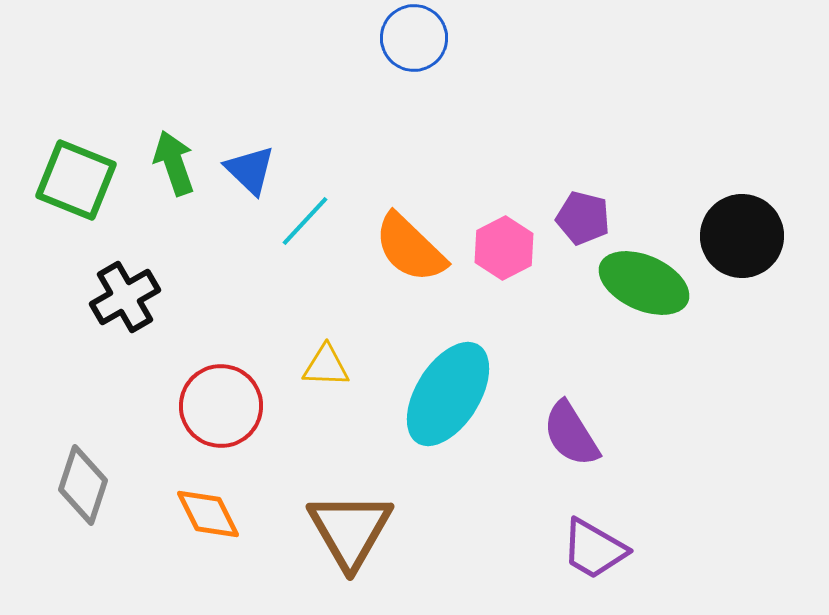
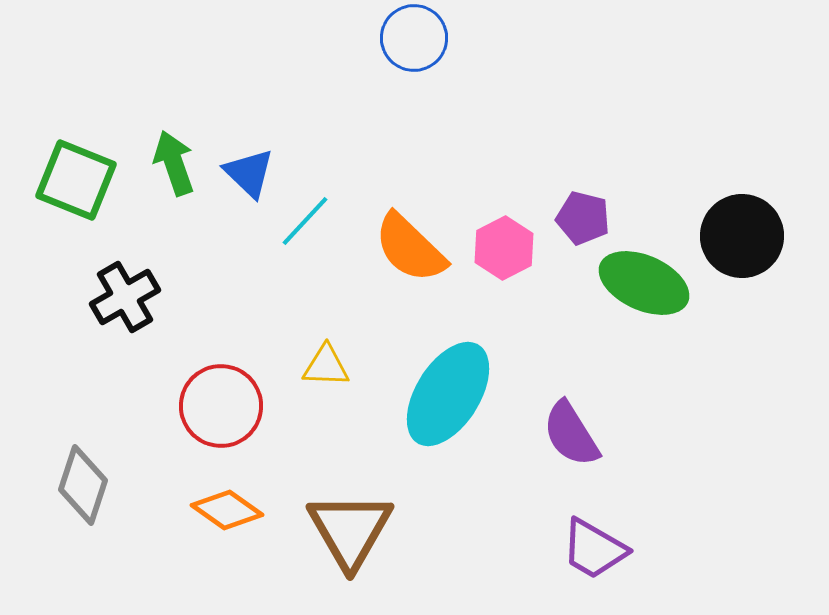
blue triangle: moved 1 px left, 3 px down
orange diamond: moved 19 px right, 4 px up; rotated 28 degrees counterclockwise
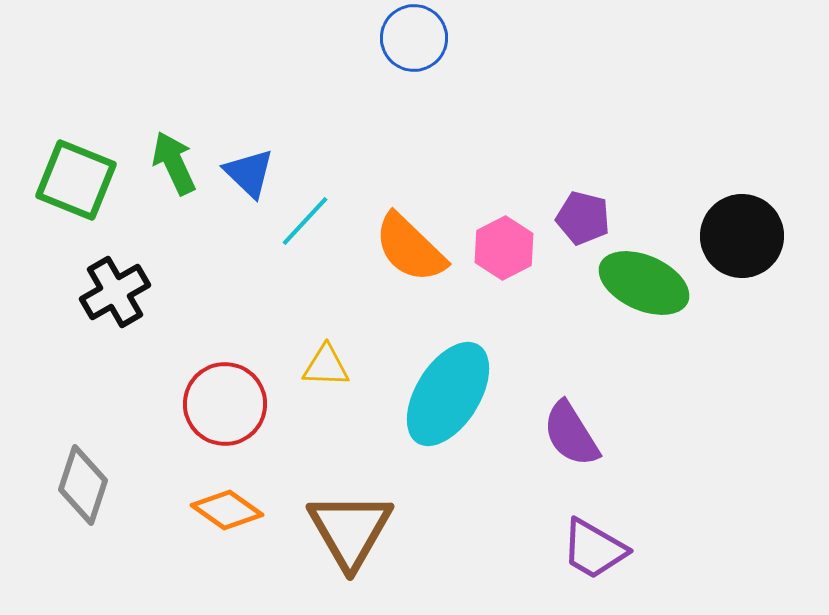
green arrow: rotated 6 degrees counterclockwise
black cross: moved 10 px left, 5 px up
red circle: moved 4 px right, 2 px up
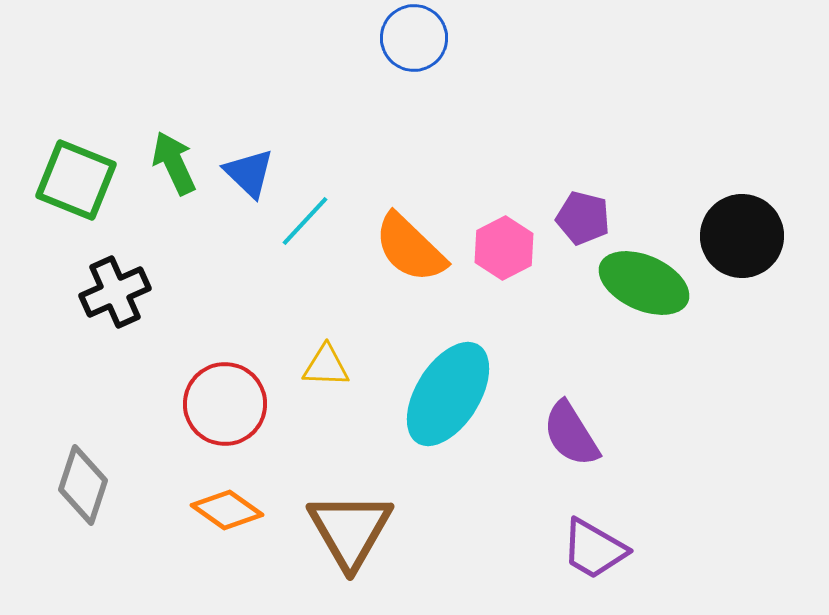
black cross: rotated 6 degrees clockwise
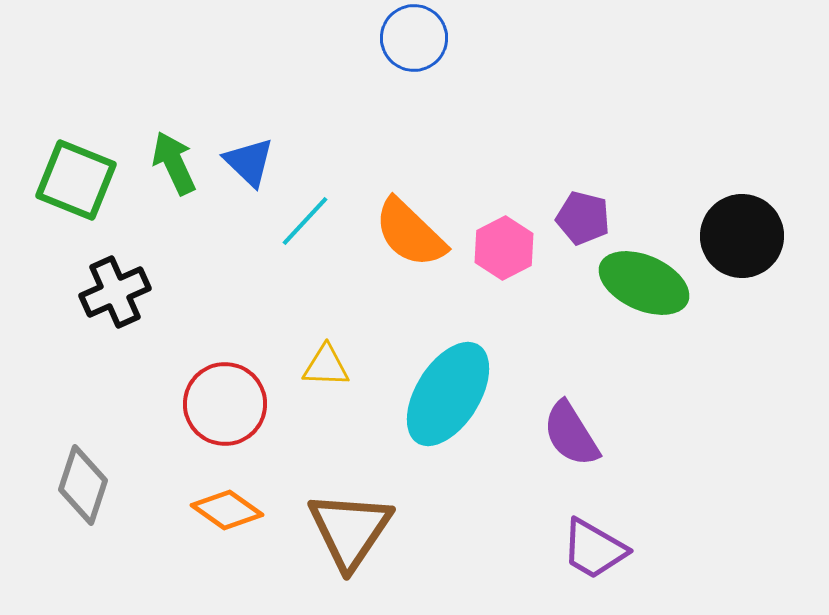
blue triangle: moved 11 px up
orange semicircle: moved 15 px up
brown triangle: rotated 4 degrees clockwise
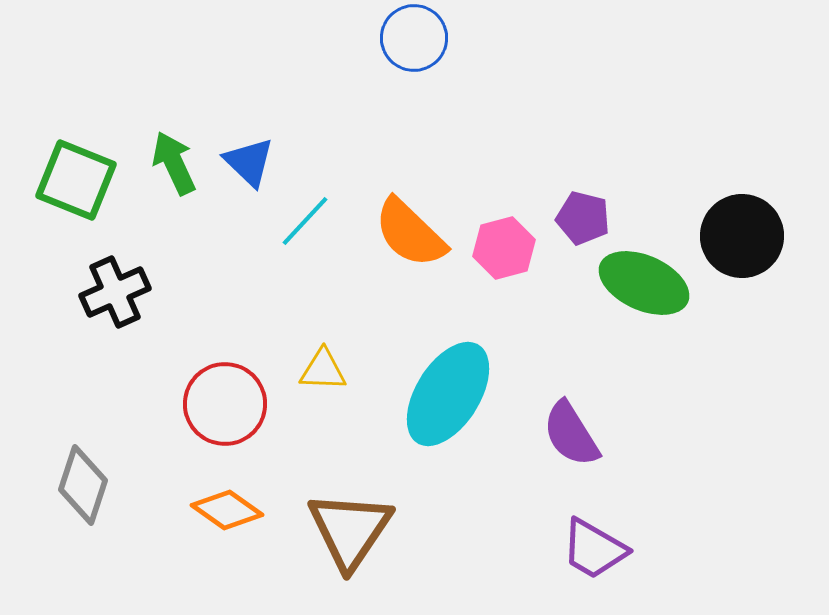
pink hexagon: rotated 12 degrees clockwise
yellow triangle: moved 3 px left, 4 px down
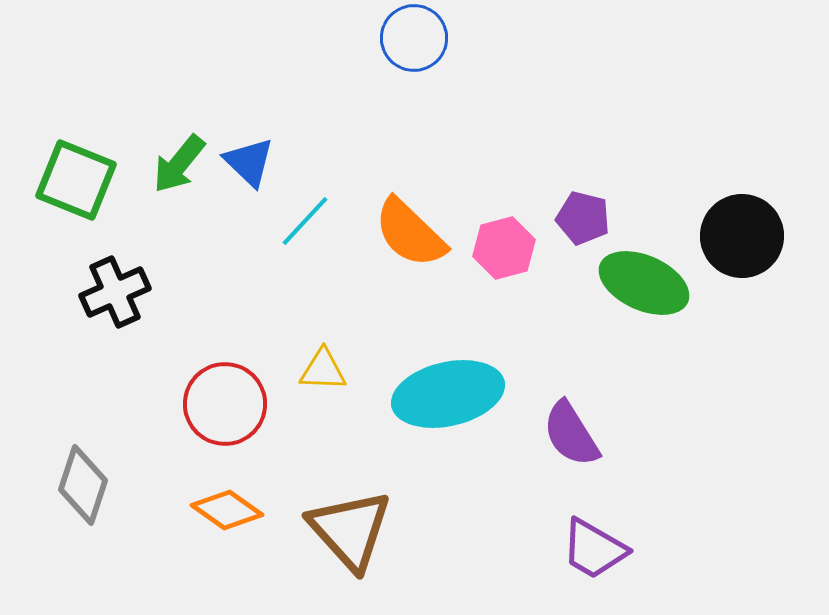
green arrow: moved 5 px right, 1 px down; rotated 116 degrees counterclockwise
cyan ellipse: rotated 45 degrees clockwise
brown triangle: rotated 16 degrees counterclockwise
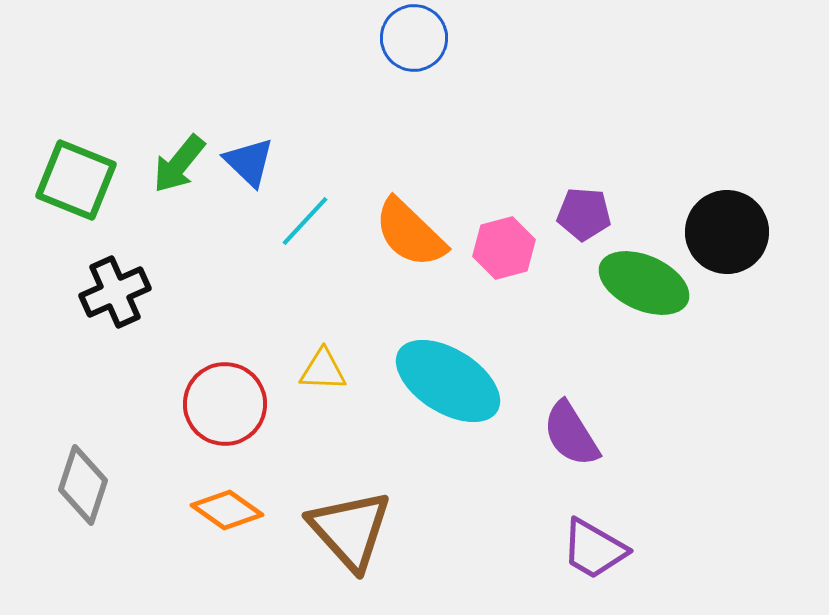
purple pentagon: moved 1 px right, 4 px up; rotated 10 degrees counterclockwise
black circle: moved 15 px left, 4 px up
cyan ellipse: moved 13 px up; rotated 45 degrees clockwise
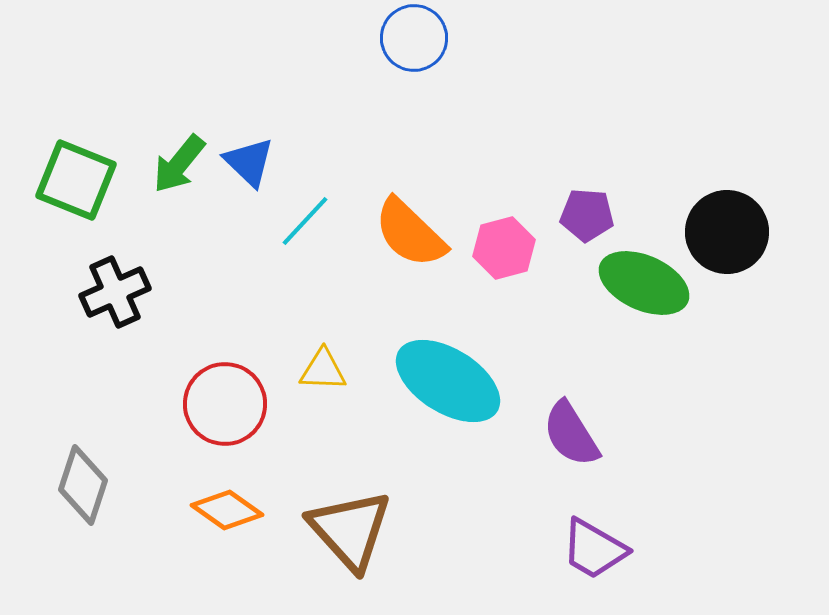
purple pentagon: moved 3 px right, 1 px down
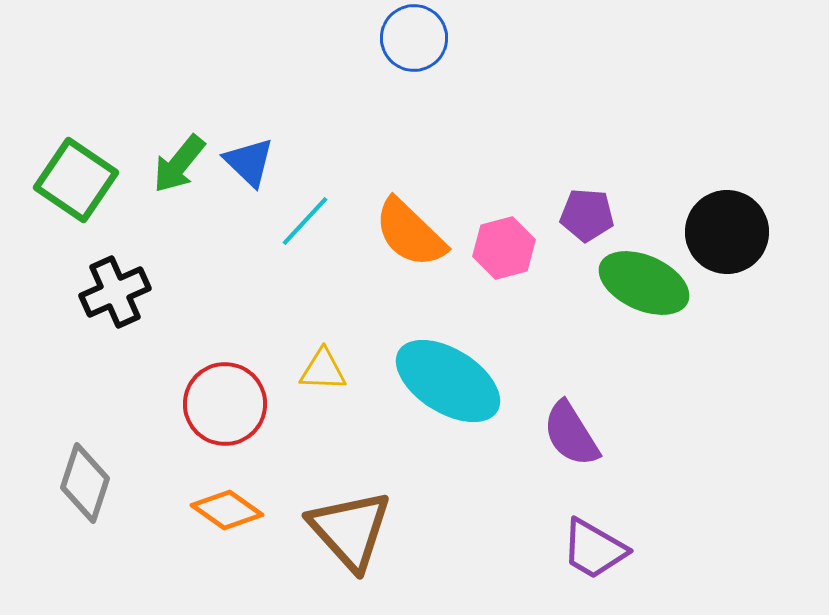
green square: rotated 12 degrees clockwise
gray diamond: moved 2 px right, 2 px up
